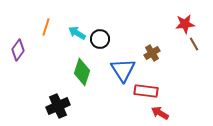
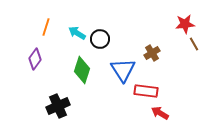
purple diamond: moved 17 px right, 9 px down
green diamond: moved 2 px up
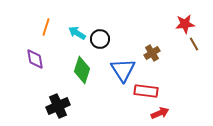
purple diamond: rotated 45 degrees counterclockwise
red arrow: rotated 126 degrees clockwise
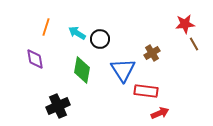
green diamond: rotated 8 degrees counterclockwise
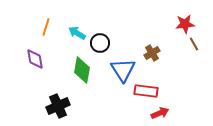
black circle: moved 4 px down
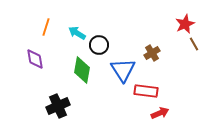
red star: rotated 18 degrees counterclockwise
black circle: moved 1 px left, 2 px down
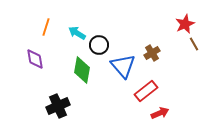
blue triangle: moved 4 px up; rotated 8 degrees counterclockwise
red rectangle: rotated 45 degrees counterclockwise
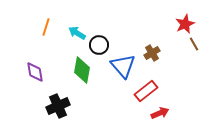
purple diamond: moved 13 px down
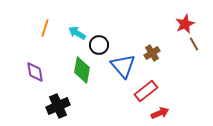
orange line: moved 1 px left, 1 px down
